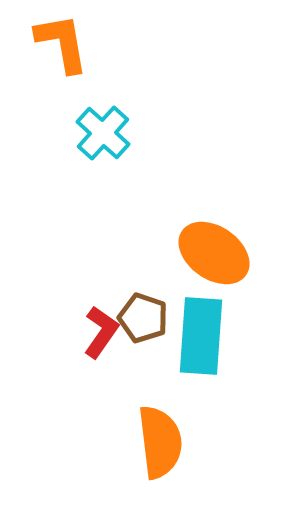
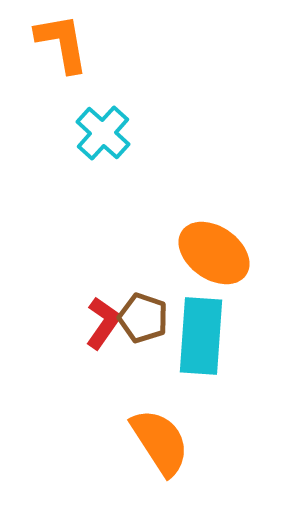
red L-shape: moved 2 px right, 9 px up
orange semicircle: rotated 26 degrees counterclockwise
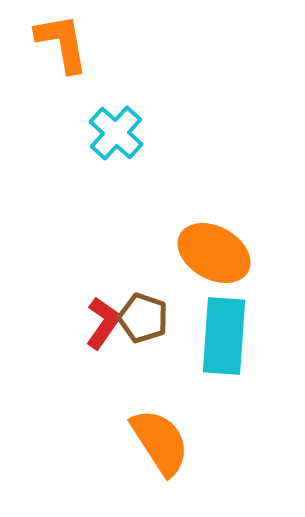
cyan cross: moved 13 px right
orange ellipse: rotated 6 degrees counterclockwise
cyan rectangle: moved 23 px right
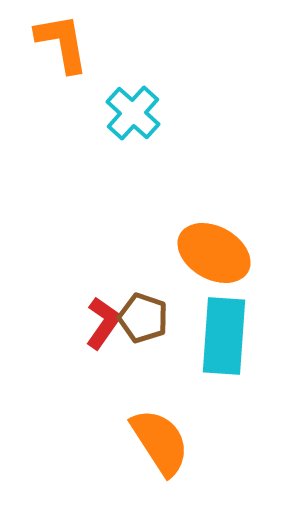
cyan cross: moved 17 px right, 20 px up
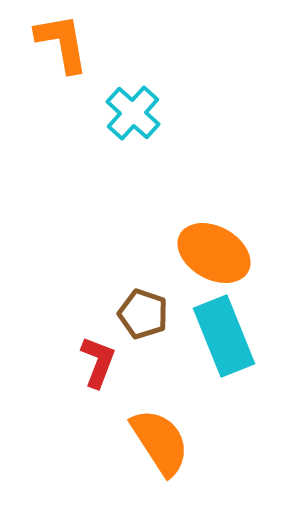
brown pentagon: moved 4 px up
red L-shape: moved 5 px left, 39 px down; rotated 14 degrees counterclockwise
cyan rectangle: rotated 26 degrees counterclockwise
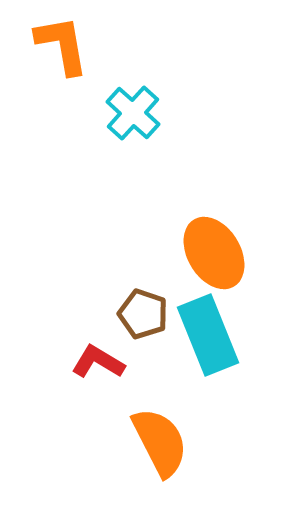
orange L-shape: moved 2 px down
orange ellipse: rotated 30 degrees clockwise
cyan rectangle: moved 16 px left, 1 px up
red L-shape: rotated 80 degrees counterclockwise
orange semicircle: rotated 6 degrees clockwise
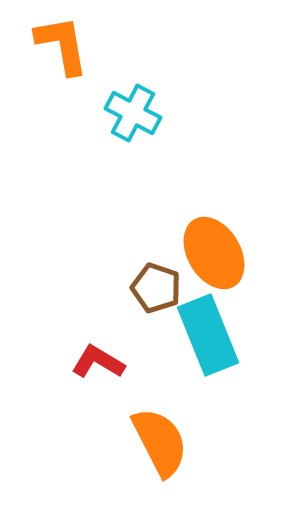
cyan cross: rotated 14 degrees counterclockwise
brown pentagon: moved 13 px right, 26 px up
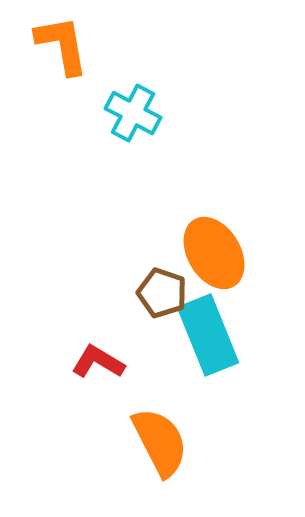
brown pentagon: moved 6 px right, 5 px down
